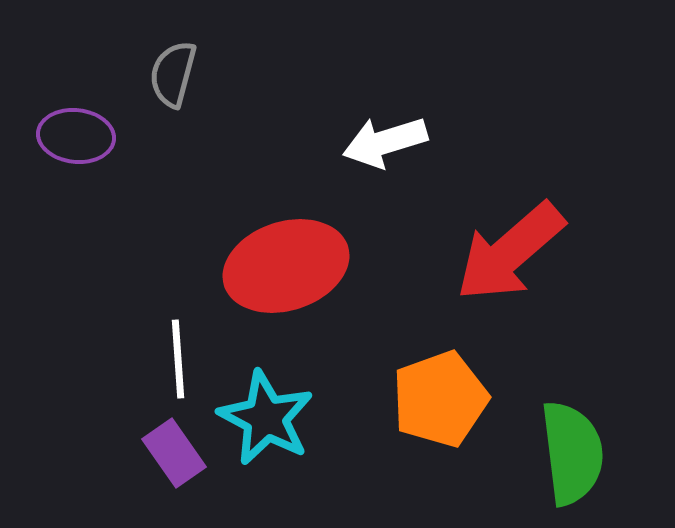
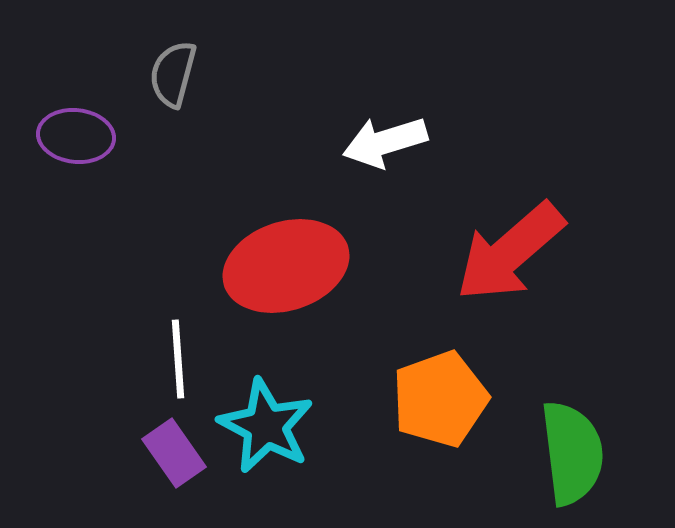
cyan star: moved 8 px down
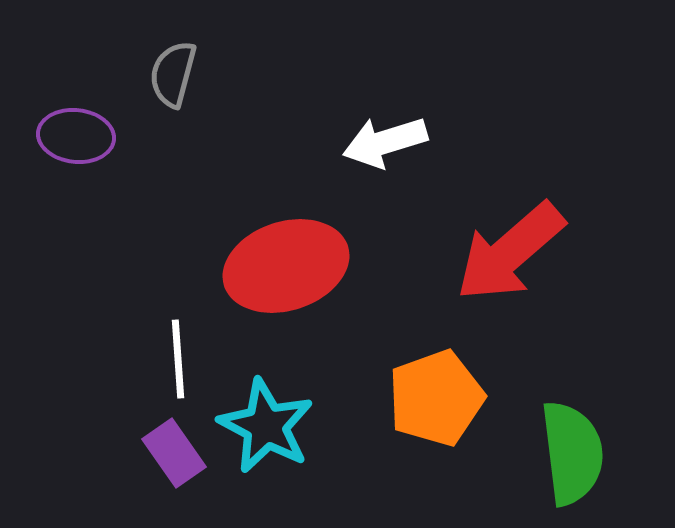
orange pentagon: moved 4 px left, 1 px up
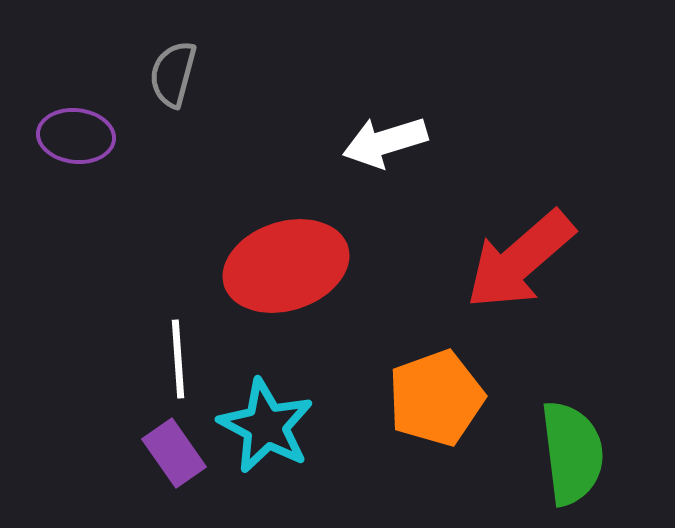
red arrow: moved 10 px right, 8 px down
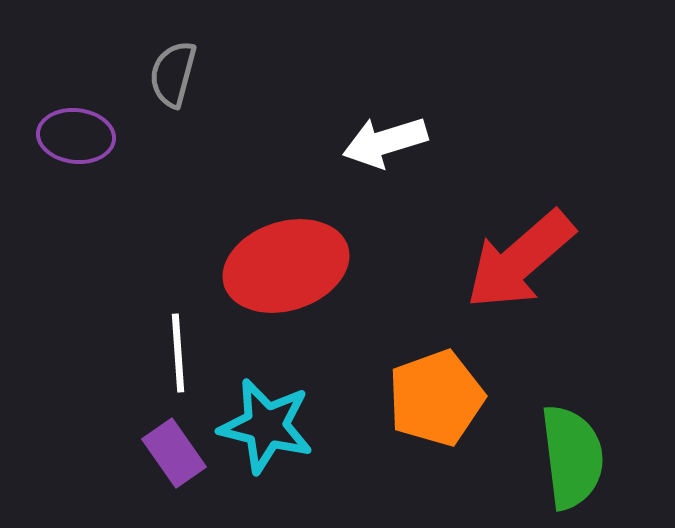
white line: moved 6 px up
cyan star: rotated 14 degrees counterclockwise
green semicircle: moved 4 px down
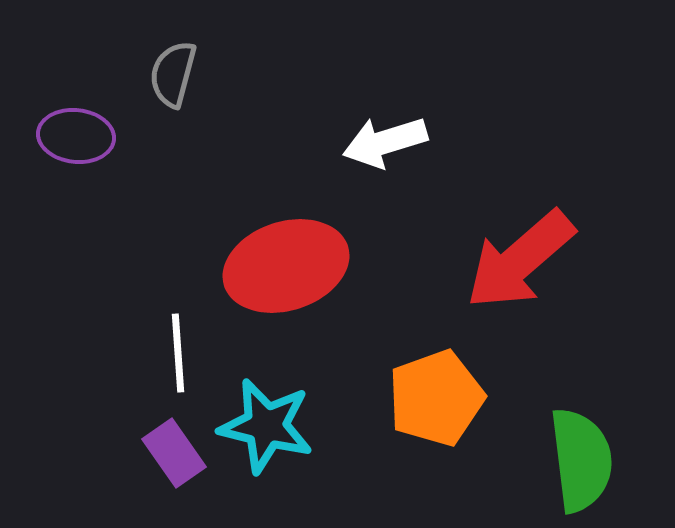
green semicircle: moved 9 px right, 3 px down
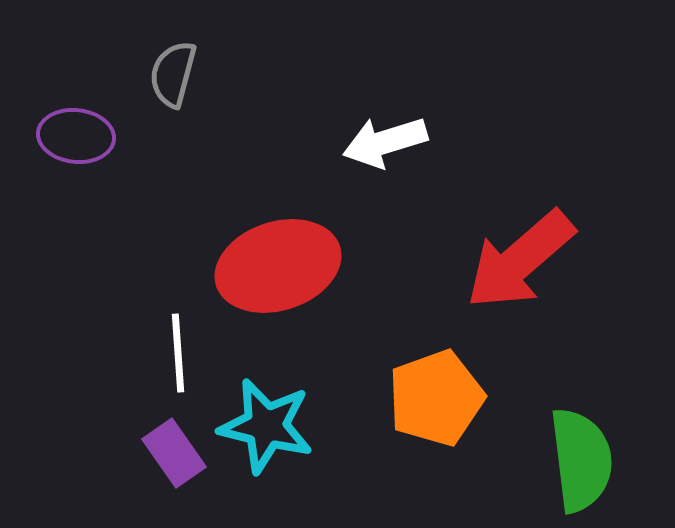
red ellipse: moved 8 px left
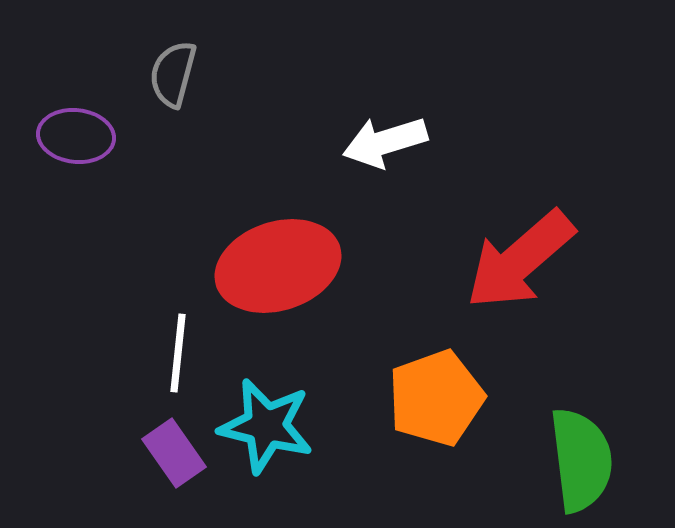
white line: rotated 10 degrees clockwise
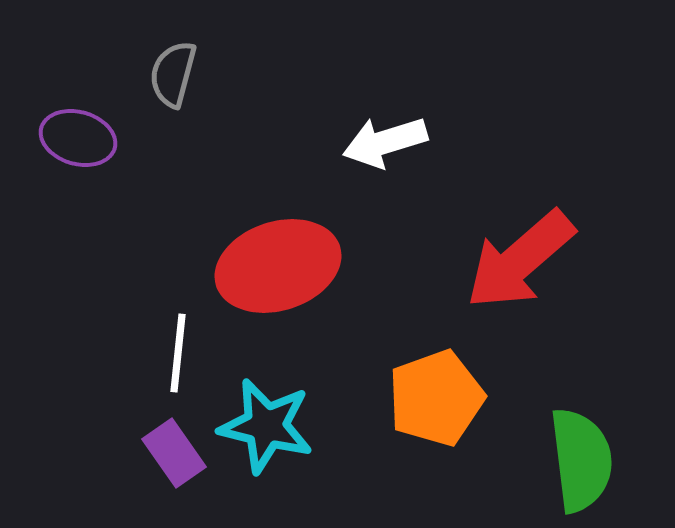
purple ellipse: moved 2 px right, 2 px down; rotated 10 degrees clockwise
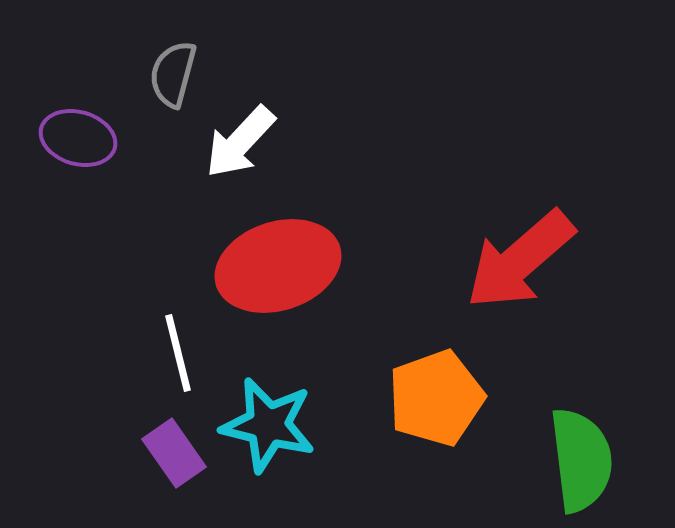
white arrow: moved 145 px left; rotated 30 degrees counterclockwise
white line: rotated 20 degrees counterclockwise
cyan star: moved 2 px right, 1 px up
